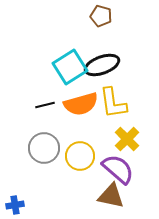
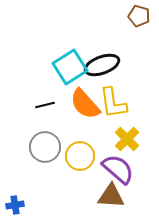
brown pentagon: moved 38 px right
orange semicircle: moved 4 px right; rotated 64 degrees clockwise
gray circle: moved 1 px right, 1 px up
brown triangle: rotated 8 degrees counterclockwise
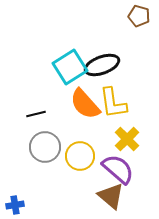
black line: moved 9 px left, 9 px down
brown triangle: rotated 36 degrees clockwise
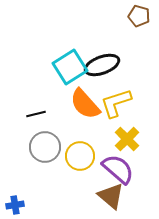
yellow L-shape: moved 3 px right; rotated 80 degrees clockwise
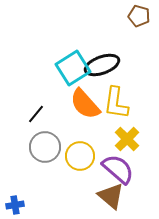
cyan square: moved 3 px right, 1 px down
yellow L-shape: rotated 64 degrees counterclockwise
black line: rotated 36 degrees counterclockwise
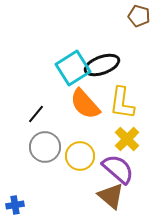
yellow L-shape: moved 6 px right
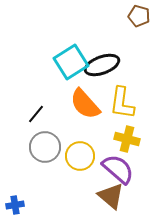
cyan square: moved 2 px left, 6 px up
yellow cross: rotated 30 degrees counterclockwise
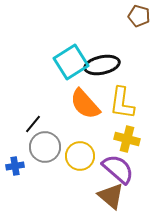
black ellipse: rotated 8 degrees clockwise
black line: moved 3 px left, 10 px down
blue cross: moved 39 px up
